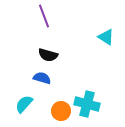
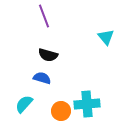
cyan triangle: rotated 18 degrees clockwise
cyan cross: rotated 20 degrees counterclockwise
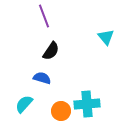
black semicircle: moved 3 px right, 4 px up; rotated 72 degrees counterclockwise
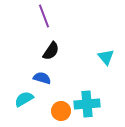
cyan triangle: moved 20 px down
cyan semicircle: moved 5 px up; rotated 18 degrees clockwise
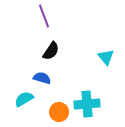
orange circle: moved 2 px left, 1 px down
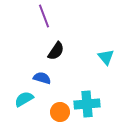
black semicircle: moved 5 px right
orange circle: moved 1 px right
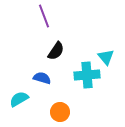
cyan semicircle: moved 5 px left
cyan cross: moved 29 px up
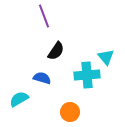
orange circle: moved 10 px right
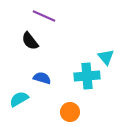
purple line: rotated 45 degrees counterclockwise
black semicircle: moved 26 px left, 10 px up; rotated 108 degrees clockwise
cyan cross: moved 1 px down
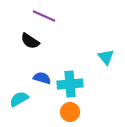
black semicircle: rotated 18 degrees counterclockwise
cyan cross: moved 17 px left, 8 px down
